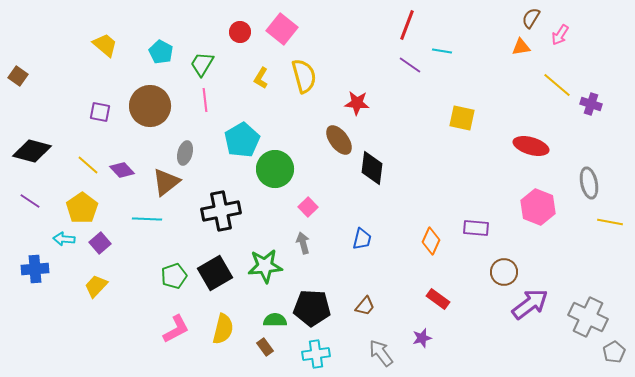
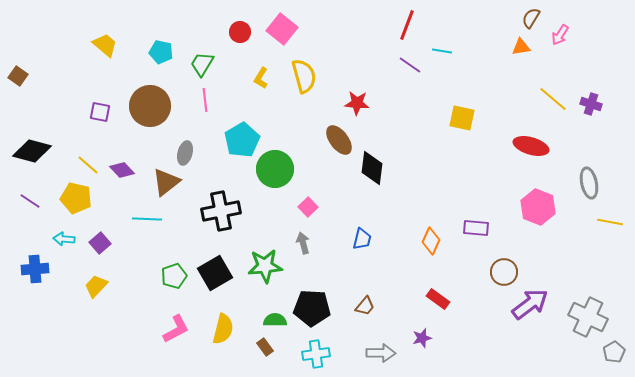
cyan pentagon at (161, 52): rotated 15 degrees counterclockwise
yellow line at (557, 85): moved 4 px left, 14 px down
yellow pentagon at (82, 208): moved 6 px left, 10 px up; rotated 24 degrees counterclockwise
gray arrow at (381, 353): rotated 128 degrees clockwise
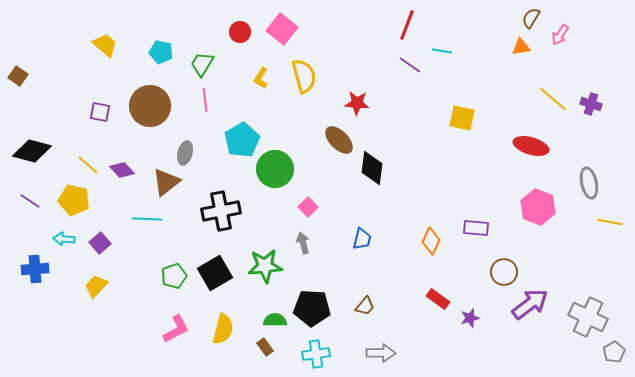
brown ellipse at (339, 140): rotated 8 degrees counterclockwise
yellow pentagon at (76, 198): moved 2 px left, 2 px down
purple star at (422, 338): moved 48 px right, 20 px up
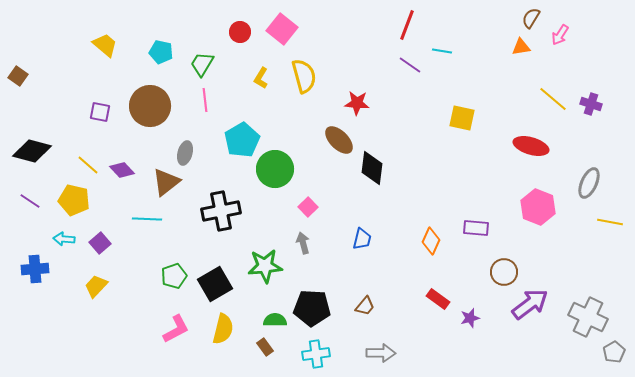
gray ellipse at (589, 183): rotated 36 degrees clockwise
black square at (215, 273): moved 11 px down
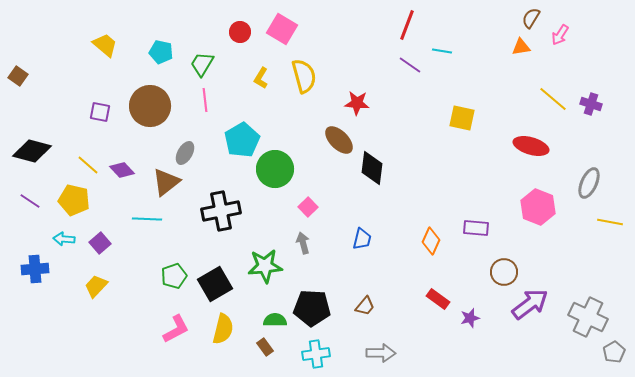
pink square at (282, 29): rotated 8 degrees counterclockwise
gray ellipse at (185, 153): rotated 15 degrees clockwise
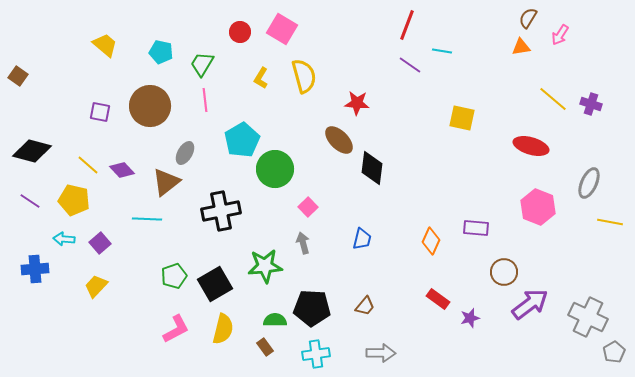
brown semicircle at (531, 18): moved 3 px left
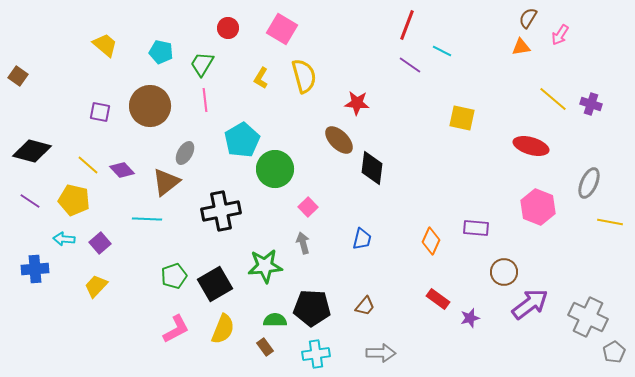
red circle at (240, 32): moved 12 px left, 4 px up
cyan line at (442, 51): rotated 18 degrees clockwise
yellow semicircle at (223, 329): rotated 8 degrees clockwise
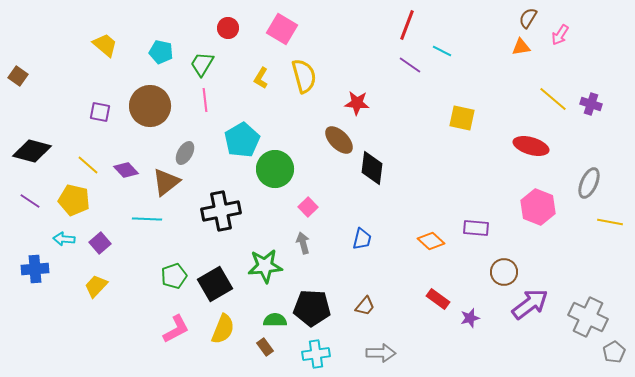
purple diamond at (122, 170): moved 4 px right
orange diamond at (431, 241): rotated 72 degrees counterclockwise
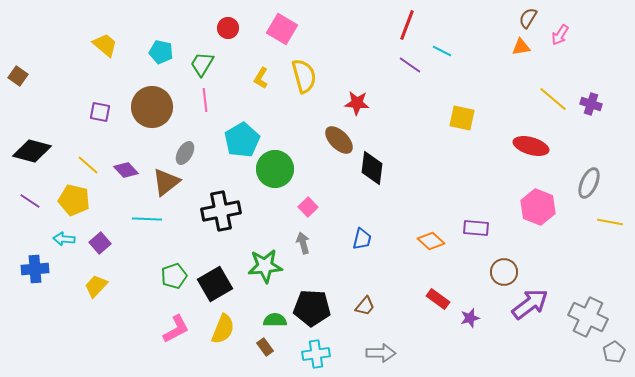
brown circle at (150, 106): moved 2 px right, 1 px down
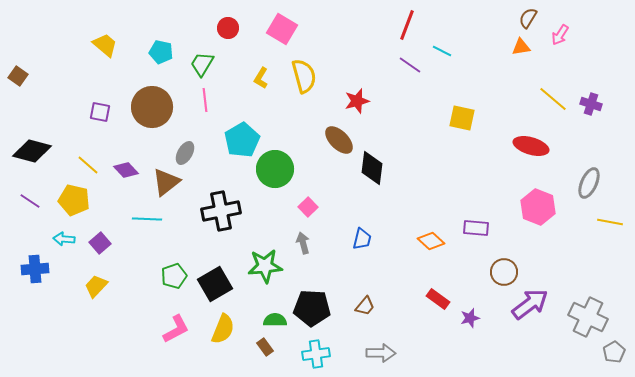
red star at (357, 103): moved 2 px up; rotated 20 degrees counterclockwise
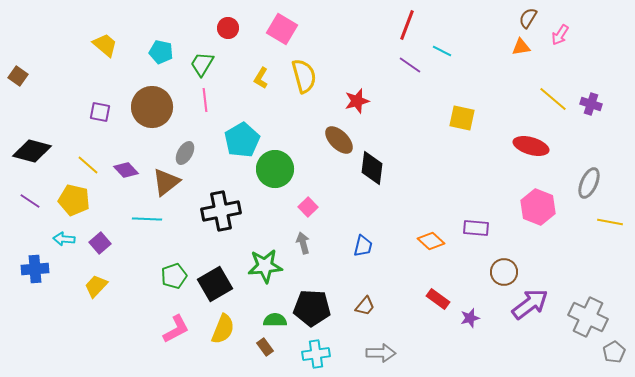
blue trapezoid at (362, 239): moved 1 px right, 7 px down
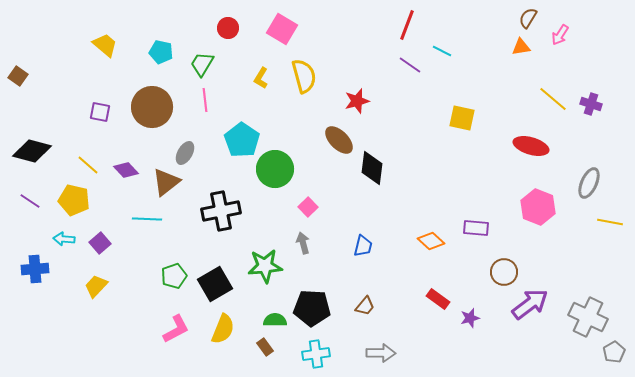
cyan pentagon at (242, 140): rotated 8 degrees counterclockwise
